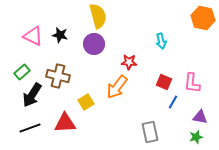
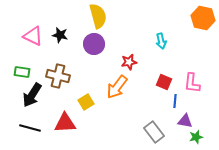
red star: rotated 14 degrees counterclockwise
green rectangle: rotated 49 degrees clockwise
blue line: moved 2 px right, 1 px up; rotated 24 degrees counterclockwise
purple triangle: moved 15 px left, 4 px down
black line: rotated 35 degrees clockwise
gray rectangle: moved 4 px right; rotated 25 degrees counterclockwise
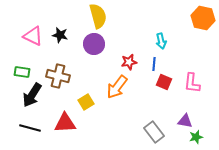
blue line: moved 21 px left, 37 px up
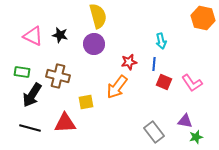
pink L-shape: rotated 40 degrees counterclockwise
yellow square: rotated 21 degrees clockwise
